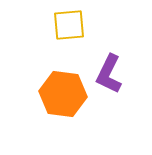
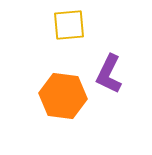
orange hexagon: moved 2 px down
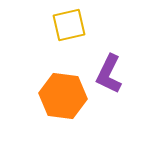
yellow square: rotated 8 degrees counterclockwise
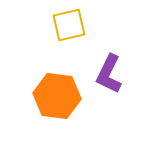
orange hexagon: moved 6 px left
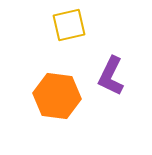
purple L-shape: moved 2 px right, 2 px down
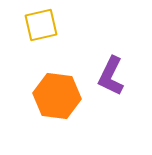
yellow square: moved 28 px left
